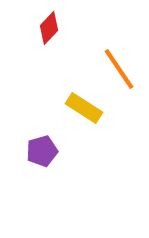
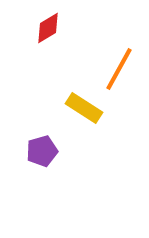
red diamond: moved 1 px left; rotated 16 degrees clockwise
orange line: rotated 63 degrees clockwise
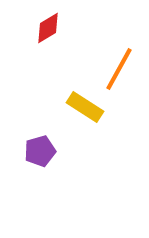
yellow rectangle: moved 1 px right, 1 px up
purple pentagon: moved 2 px left
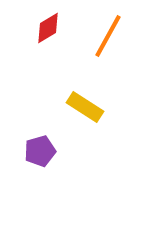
orange line: moved 11 px left, 33 px up
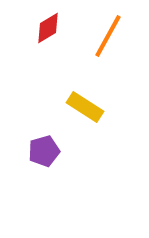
purple pentagon: moved 4 px right
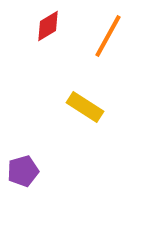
red diamond: moved 2 px up
purple pentagon: moved 21 px left, 20 px down
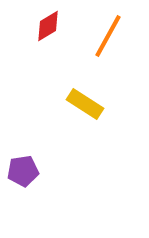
yellow rectangle: moved 3 px up
purple pentagon: rotated 8 degrees clockwise
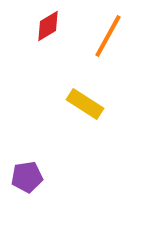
purple pentagon: moved 4 px right, 6 px down
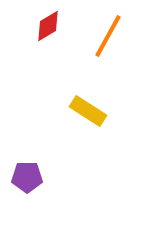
yellow rectangle: moved 3 px right, 7 px down
purple pentagon: rotated 8 degrees clockwise
